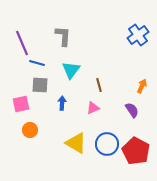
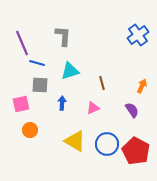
cyan triangle: moved 1 px left, 1 px down; rotated 36 degrees clockwise
brown line: moved 3 px right, 2 px up
yellow triangle: moved 1 px left, 2 px up
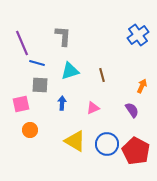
brown line: moved 8 px up
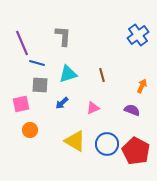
cyan triangle: moved 2 px left, 3 px down
blue arrow: rotated 136 degrees counterclockwise
purple semicircle: rotated 35 degrees counterclockwise
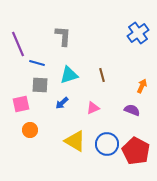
blue cross: moved 2 px up
purple line: moved 4 px left, 1 px down
cyan triangle: moved 1 px right, 1 px down
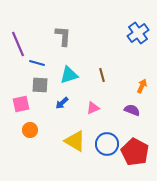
red pentagon: moved 1 px left, 1 px down
